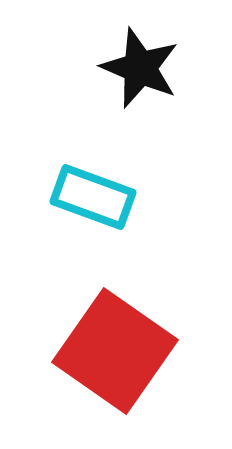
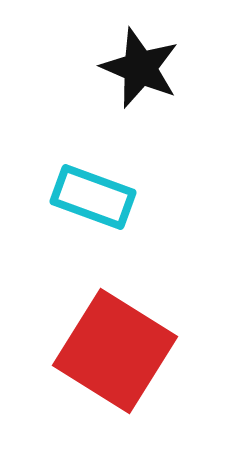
red square: rotated 3 degrees counterclockwise
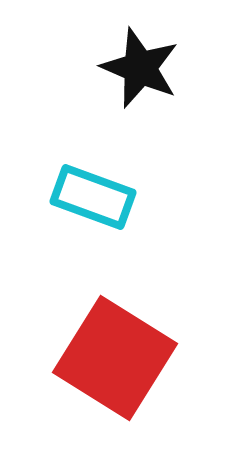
red square: moved 7 px down
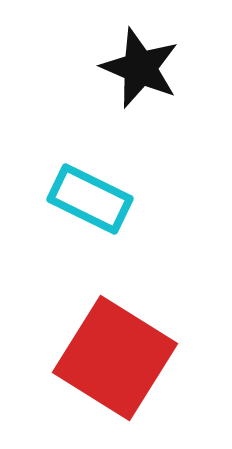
cyan rectangle: moved 3 px left, 2 px down; rotated 6 degrees clockwise
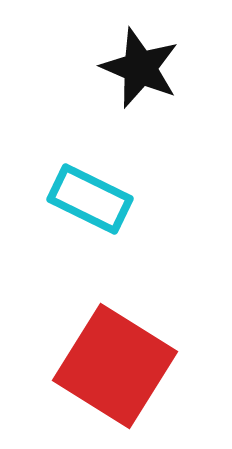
red square: moved 8 px down
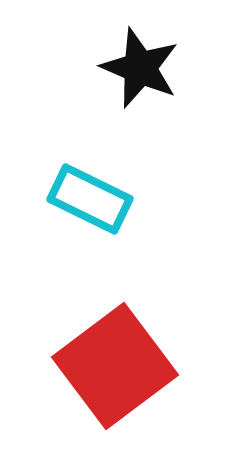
red square: rotated 21 degrees clockwise
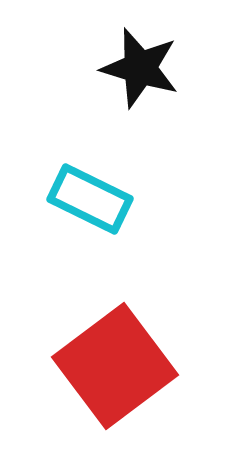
black star: rotated 6 degrees counterclockwise
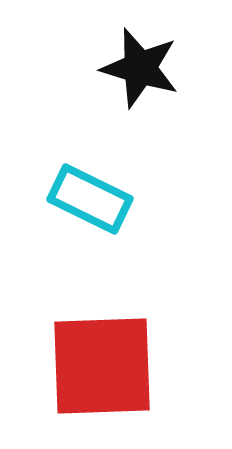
red square: moved 13 px left; rotated 35 degrees clockwise
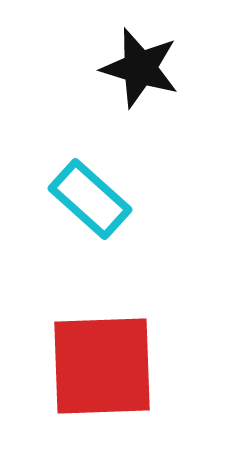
cyan rectangle: rotated 16 degrees clockwise
